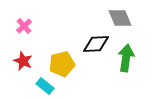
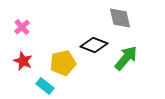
gray diamond: rotated 10 degrees clockwise
pink cross: moved 2 px left, 1 px down
black diamond: moved 2 px left, 1 px down; rotated 24 degrees clockwise
green arrow: rotated 32 degrees clockwise
yellow pentagon: moved 1 px right, 1 px up
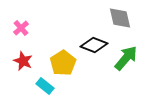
pink cross: moved 1 px left, 1 px down
yellow pentagon: rotated 20 degrees counterclockwise
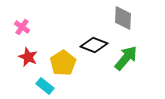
gray diamond: moved 3 px right; rotated 15 degrees clockwise
pink cross: moved 1 px right, 1 px up; rotated 14 degrees counterclockwise
red star: moved 5 px right, 4 px up
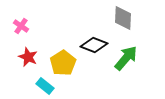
pink cross: moved 1 px left, 1 px up
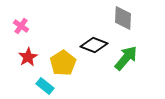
red star: rotated 18 degrees clockwise
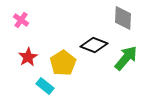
pink cross: moved 6 px up
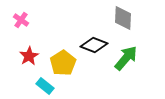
red star: moved 1 px right, 1 px up
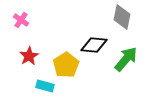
gray diamond: moved 1 px left, 1 px up; rotated 10 degrees clockwise
black diamond: rotated 16 degrees counterclockwise
green arrow: moved 1 px down
yellow pentagon: moved 3 px right, 2 px down
cyan rectangle: rotated 24 degrees counterclockwise
